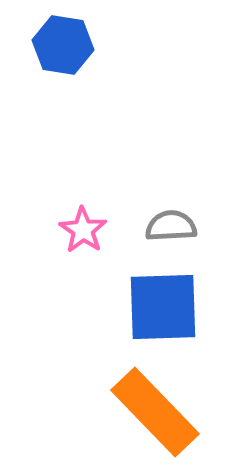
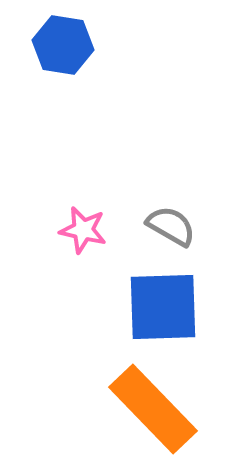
gray semicircle: rotated 33 degrees clockwise
pink star: rotated 21 degrees counterclockwise
orange rectangle: moved 2 px left, 3 px up
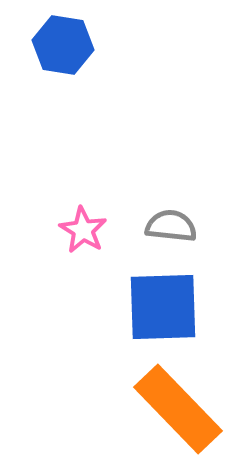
gray semicircle: rotated 24 degrees counterclockwise
pink star: rotated 18 degrees clockwise
orange rectangle: moved 25 px right
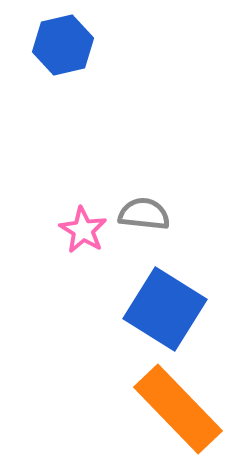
blue hexagon: rotated 22 degrees counterclockwise
gray semicircle: moved 27 px left, 12 px up
blue square: moved 2 px right, 2 px down; rotated 34 degrees clockwise
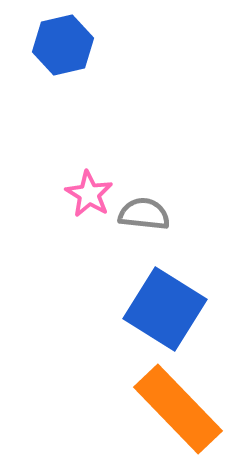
pink star: moved 6 px right, 36 px up
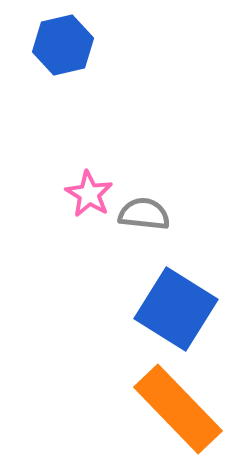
blue square: moved 11 px right
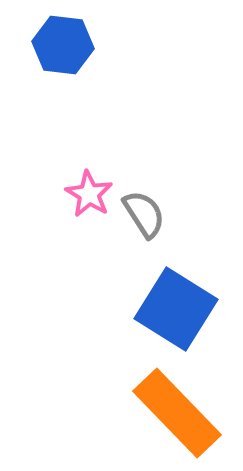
blue hexagon: rotated 20 degrees clockwise
gray semicircle: rotated 51 degrees clockwise
orange rectangle: moved 1 px left, 4 px down
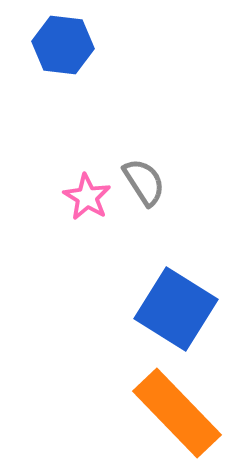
pink star: moved 2 px left, 3 px down
gray semicircle: moved 32 px up
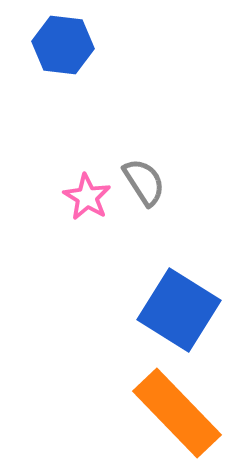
blue square: moved 3 px right, 1 px down
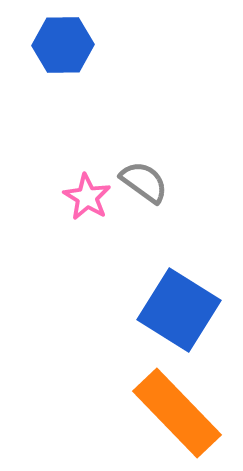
blue hexagon: rotated 8 degrees counterclockwise
gray semicircle: rotated 21 degrees counterclockwise
